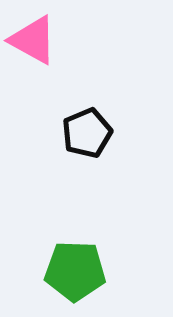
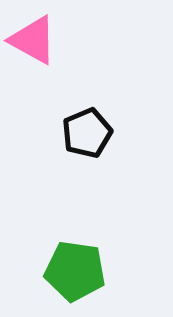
green pentagon: rotated 6 degrees clockwise
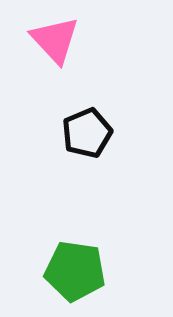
pink triangle: moved 22 px right; rotated 18 degrees clockwise
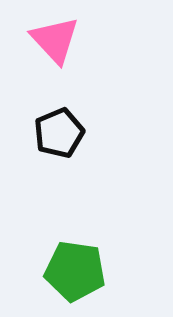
black pentagon: moved 28 px left
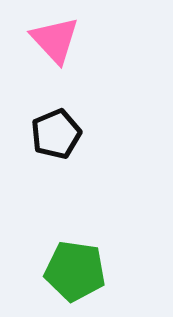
black pentagon: moved 3 px left, 1 px down
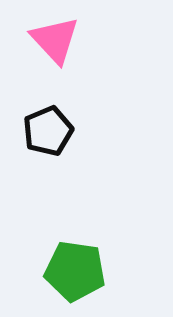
black pentagon: moved 8 px left, 3 px up
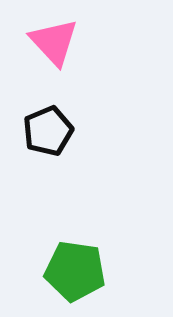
pink triangle: moved 1 px left, 2 px down
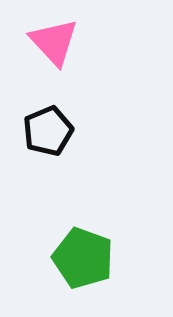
green pentagon: moved 8 px right, 13 px up; rotated 12 degrees clockwise
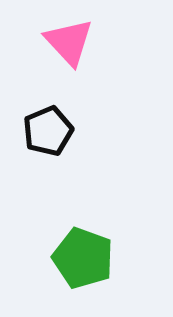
pink triangle: moved 15 px right
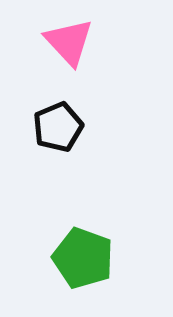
black pentagon: moved 10 px right, 4 px up
